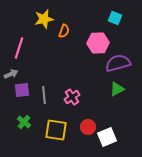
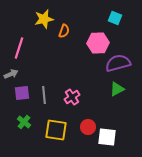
purple square: moved 3 px down
white square: rotated 30 degrees clockwise
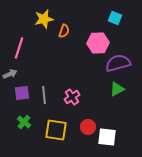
gray arrow: moved 1 px left
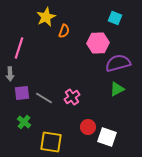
yellow star: moved 2 px right, 2 px up; rotated 12 degrees counterclockwise
gray arrow: rotated 112 degrees clockwise
gray line: moved 3 px down; rotated 54 degrees counterclockwise
yellow square: moved 5 px left, 12 px down
white square: rotated 12 degrees clockwise
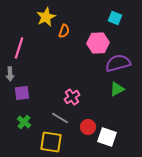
gray line: moved 16 px right, 20 px down
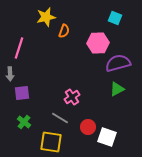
yellow star: rotated 12 degrees clockwise
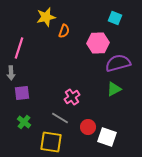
gray arrow: moved 1 px right, 1 px up
green triangle: moved 3 px left
